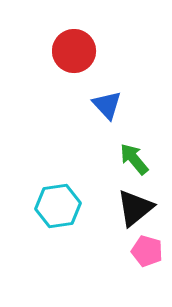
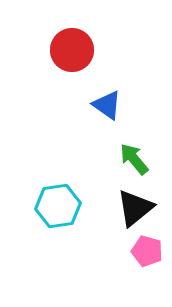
red circle: moved 2 px left, 1 px up
blue triangle: rotated 12 degrees counterclockwise
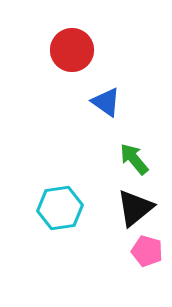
blue triangle: moved 1 px left, 3 px up
cyan hexagon: moved 2 px right, 2 px down
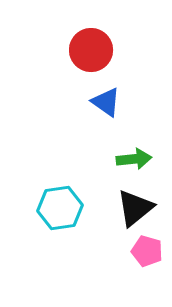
red circle: moved 19 px right
green arrow: rotated 124 degrees clockwise
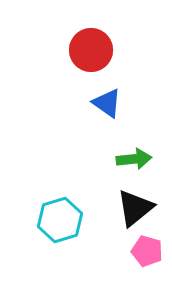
blue triangle: moved 1 px right, 1 px down
cyan hexagon: moved 12 px down; rotated 9 degrees counterclockwise
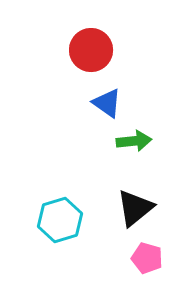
green arrow: moved 18 px up
pink pentagon: moved 7 px down
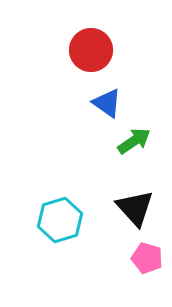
green arrow: rotated 28 degrees counterclockwise
black triangle: rotated 33 degrees counterclockwise
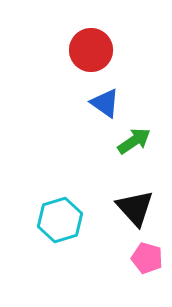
blue triangle: moved 2 px left
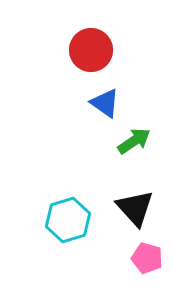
cyan hexagon: moved 8 px right
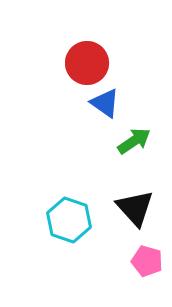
red circle: moved 4 px left, 13 px down
cyan hexagon: moved 1 px right; rotated 24 degrees counterclockwise
pink pentagon: moved 3 px down
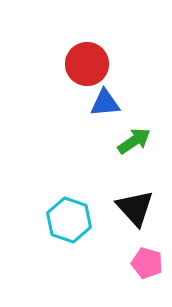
red circle: moved 1 px down
blue triangle: rotated 40 degrees counterclockwise
pink pentagon: moved 2 px down
